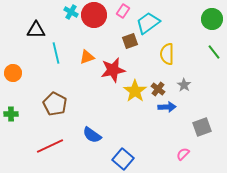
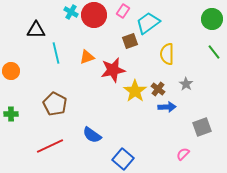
orange circle: moved 2 px left, 2 px up
gray star: moved 2 px right, 1 px up
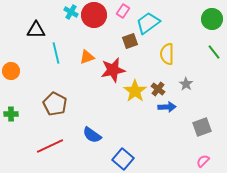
pink semicircle: moved 20 px right, 7 px down
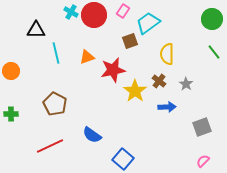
brown cross: moved 1 px right, 8 px up
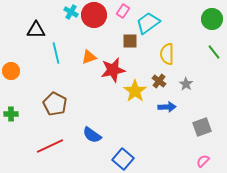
brown square: rotated 21 degrees clockwise
orange triangle: moved 2 px right
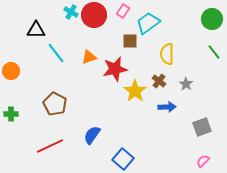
cyan line: rotated 25 degrees counterclockwise
red star: moved 2 px right, 1 px up
blue semicircle: rotated 90 degrees clockwise
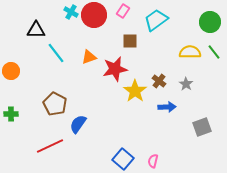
green circle: moved 2 px left, 3 px down
cyan trapezoid: moved 8 px right, 3 px up
yellow semicircle: moved 23 px right, 2 px up; rotated 90 degrees clockwise
blue semicircle: moved 14 px left, 11 px up
pink semicircle: moved 50 px left; rotated 32 degrees counterclockwise
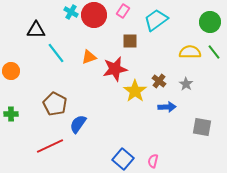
gray square: rotated 30 degrees clockwise
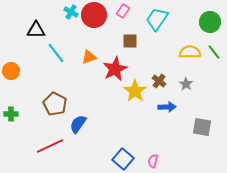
cyan trapezoid: moved 1 px right, 1 px up; rotated 20 degrees counterclockwise
red star: rotated 15 degrees counterclockwise
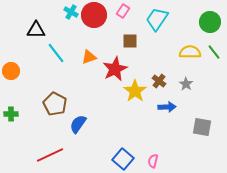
red line: moved 9 px down
